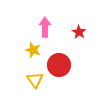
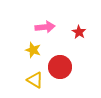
pink arrow: rotated 84 degrees clockwise
red circle: moved 1 px right, 2 px down
yellow triangle: rotated 24 degrees counterclockwise
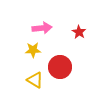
pink arrow: moved 3 px left, 1 px down
yellow star: rotated 21 degrees counterclockwise
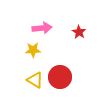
red circle: moved 10 px down
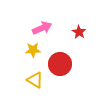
pink arrow: rotated 18 degrees counterclockwise
red circle: moved 13 px up
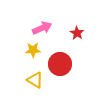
red star: moved 2 px left, 1 px down
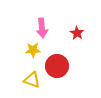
pink arrow: rotated 108 degrees clockwise
red circle: moved 3 px left, 2 px down
yellow triangle: moved 3 px left; rotated 12 degrees counterclockwise
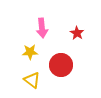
yellow star: moved 3 px left, 2 px down
red circle: moved 4 px right, 1 px up
yellow triangle: rotated 18 degrees clockwise
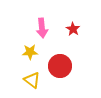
red star: moved 4 px left, 4 px up
red circle: moved 1 px left, 1 px down
